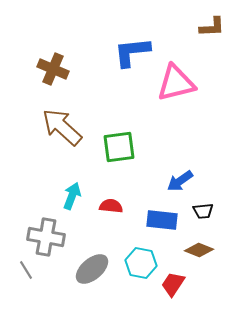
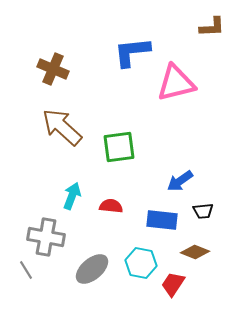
brown diamond: moved 4 px left, 2 px down
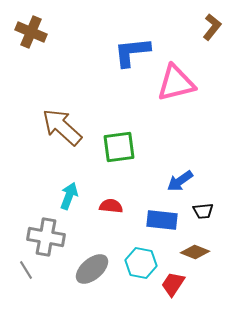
brown L-shape: rotated 48 degrees counterclockwise
brown cross: moved 22 px left, 37 px up
cyan arrow: moved 3 px left
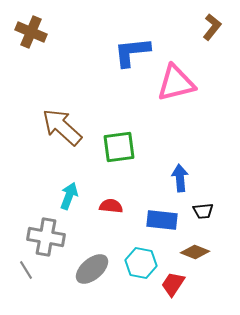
blue arrow: moved 3 px up; rotated 120 degrees clockwise
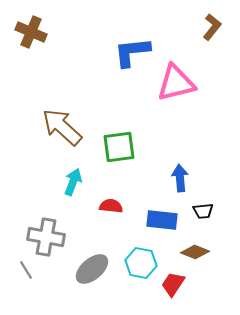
cyan arrow: moved 4 px right, 14 px up
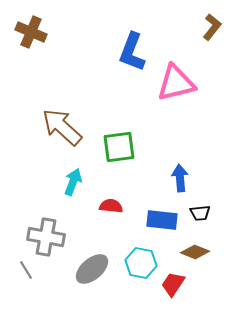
blue L-shape: rotated 63 degrees counterclockwise
black trapezoid: moved 3 px left, 2 px down
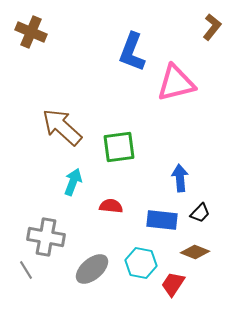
black trapezoid: rotated 40 degrees counterclockwise
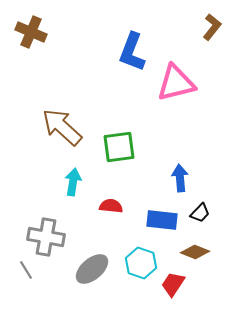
cyan arrow: rotated 12 degrees counterclockwise
cyan hexagon: rotated 8 degrees clockwise
